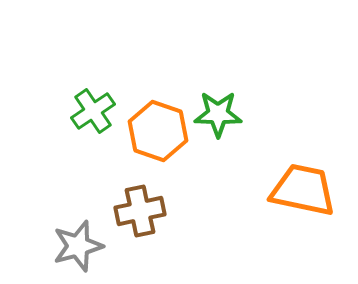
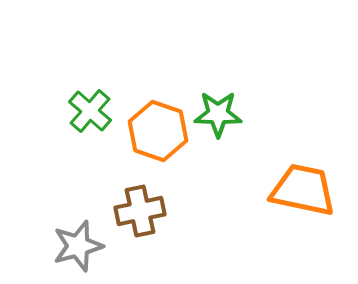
green cross: moved 3 px left; rotated 15 degrees counterclockwise
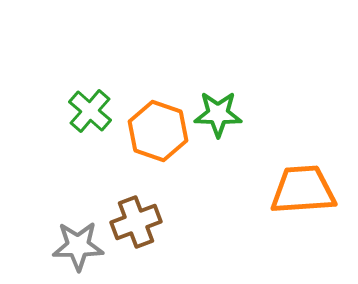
orange trapezoid: rotated 16 degrees counterclockwise
brown cross: moved 4 px left, 11 px down; rotated 9 degrees counterclockwise
gray star: rotated 15 degrees clockwise
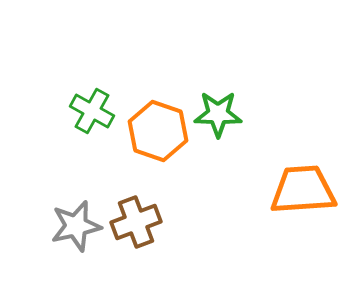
green cross: moved 2 px right; rotated 12 degrees counterclockwise
gray star: moved 2 px left, 20 px up; rotated 12 degrees counterclockwise
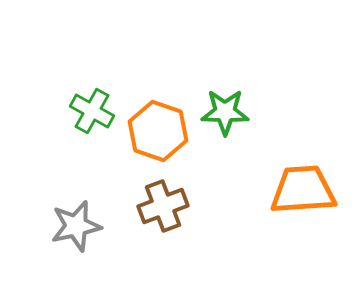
green star: moved 7 px right, 2 px up
brown cross: moved 27 px right, 16 px up
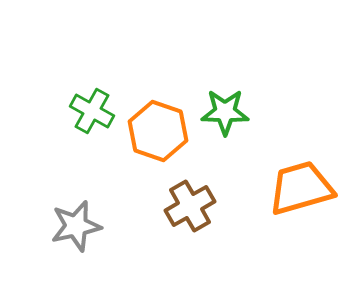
orange trapezoid: moved 2 px left, 2 px up; rotated 12 degrees counterclockwise
brown cross: moved 27 px right; rotated 9 degrees counterclockwise
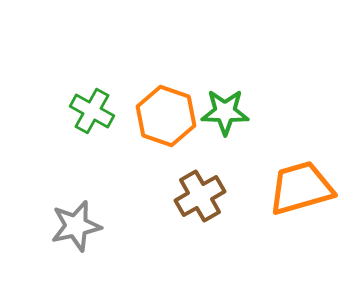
orange hexagon: moved 8 px right, 15 px up
brown cross: moved 10 px right, 10 px up
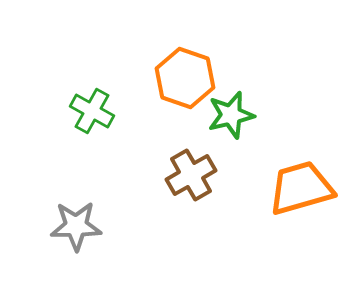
green star: moved 6 px right, 3 px down; rotated 15 degrees counterclockwise
orange hexagon: moved 19 px right, 38 px up
brown cross: moved 9 px left, 21 px up
gray star: rotated 12 degrees clockwise
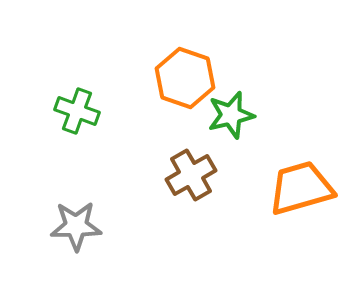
green cross: moved 15 px left; rotated 9 degrees counterclockwise
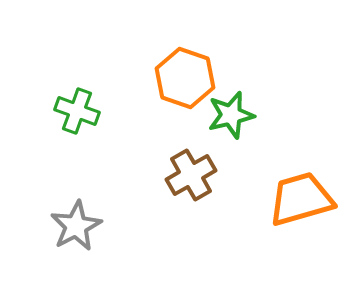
orange trapezoid: moved 11 px down
gray star: rotated 27 degrees counterclockwise
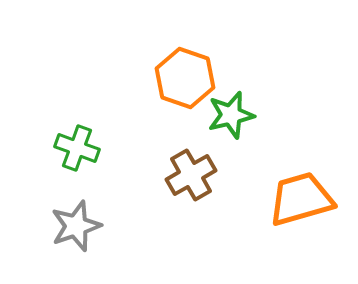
green cross: moved 37 px down
gray star: rotated 9 degrees clockwise
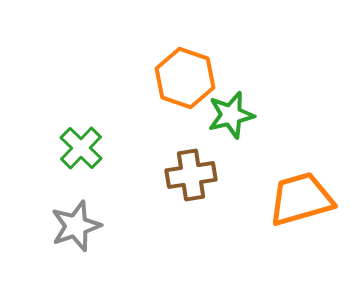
green cross: moved 4 px right; rotated 24 degrees clockwise
brown cross: rotated 21 degrees clockwise
